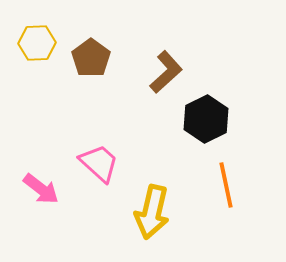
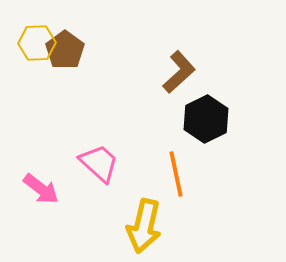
brown pentagon: moved 26 px left, 8 px up
brown L-shape: moved 13 px right
orange line: moved 50 px left, 11 px up
yellow arrow: moved 8 px left, 14 px down
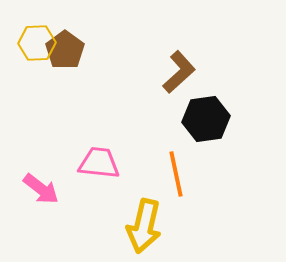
black hexagon: rotated 18 degrees clockwise
pink trapezoid: rotated 36 degrees counterclockwise
